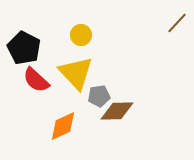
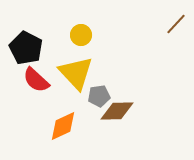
brown line: moved 1 px left, 1 px down
black pentagon: moved 2 px right
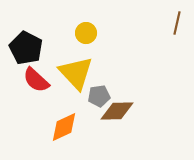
brown line: moved 1 px right, 1 px up; rotated 30 degrees counterclockwise
yellow circle: moved 5 px right, 2 px up
orange diamond: moved 1 px right, 1 px down
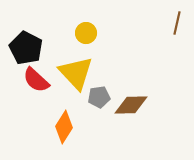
gray pentagon: moved 1 px down
brown diamond: moved 14 px right, 6 px up
orange diamond: rotated 32 degrees counterclockwise
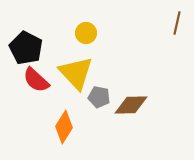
gray pentagon: rotated 20 degrees clockwise
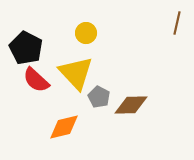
gray pentagon: rotated 15 degrees clockwise
orange diamond: rotated 44 degrees clockwise
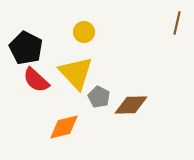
yellow circle: moved 2 px left, 1 px up
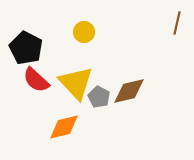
yellow triangle: moved 10 px down
brown diamond: moved 2 px left, 14 px up; rotated 12 degrees counterclockwise
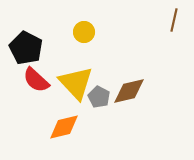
brown line: moved 3 px left, 3 px up
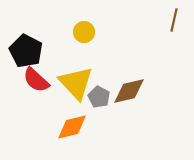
black pentagon: moved 3 px down
orange diamond: moved 8 px right
